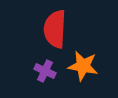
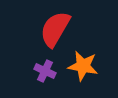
red semicircle: rotated 27 degrees clockwise
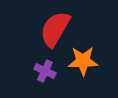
orange star: moved 5 px up; rotated 12 degrees counterclockwise
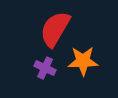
purple cross: moved 3 px up
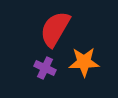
orange star: moved 1 px right, 1 px down
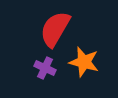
orange star: rotated 16 degrees clockwise
